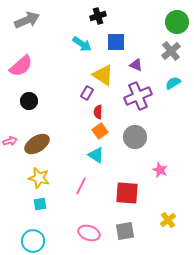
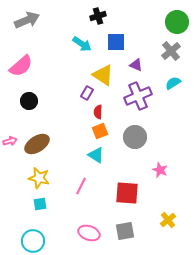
orange square: rotated 14 degrees clockwise
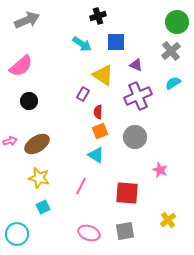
purple rectangle: moved 4 px left, 1 px down
cyan square: moved 3 px right, 3 px down; rotated 16 degrees counterclockwise
cyan circle: moved 16 px left, 7 px up
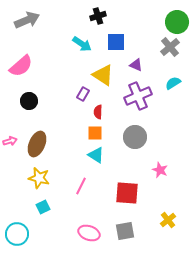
gray cross: moved 1 px left, 4 px up
orange square: moved 5 px left, 2 px down; rotated 21 degrees clockwise
brown ellipse: rotated 35 degrees counterclockwise
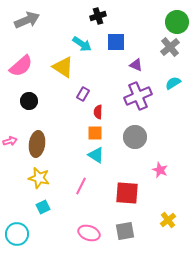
yellow triangle: moved 40 px left, 8 px up
brown ellipse: rotated 15 degrees counterclockwise
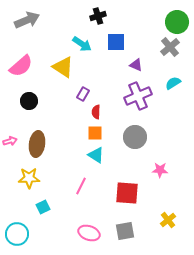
red semicircle: moved 2 px left
pink star: rotated 21 degrees counterclockwise
yellow star: moved 10 px left; rotated 15 degrees counterclockwise
